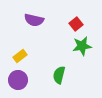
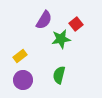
purple semicircle: moved 10 px right; rotated 72 degrees counterclockwise
green star: moved 21 px left, 7 px up
purple circle: moved 5 px right
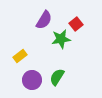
green semicircle: moved 2 px left, 2 px down; rotated 18 degrees clockwise
purple circle: moved 9 px right
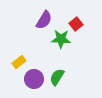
green star: rotated 12 degrees clockwise
yellow rectangle: moved 1 px left, 6 px down
purple circle: moved 2 px right, 1 px up
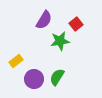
green star: moved 1 px left, 2 px down; rotated 12 degrees counterclockwise
yellow rectangle: moved 3 px left, 1 px up
